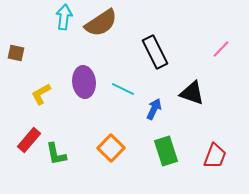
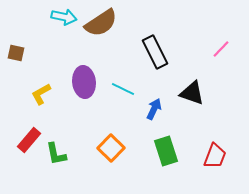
cyan arrow: rotated 95 degrees clockwise
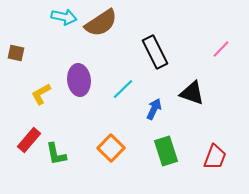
purple ellipse: moved 5 px left, 2 px up
cyan line: rotated 70 degrees counterclockwise
red trapezoid: moved 1 px down
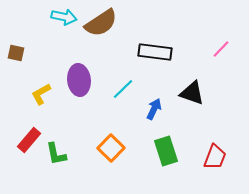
black rectangle: rotated 56 degrees counterclockwise
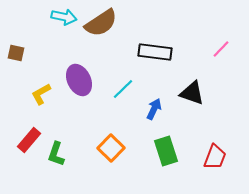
purple ellipse: rotated 20 degrees counterclockwise
green L-shape: rotated 30 degrees clockwise
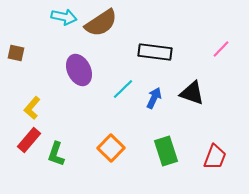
purple ellipse: moved 10 px up
yellow L-shape: moved 9 px left, 14 px down; rotated 20 degrees counterclockwise
blue arrow: moved 11 px up
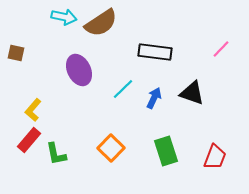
yellow L-shape: moved 1 px right, 2 px down
green L-shape: rotated 30 degrees counterclockwise
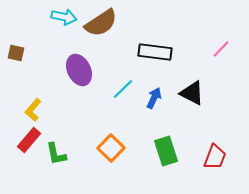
black triangle: rotated 8 degrees clockwise
